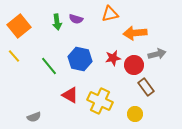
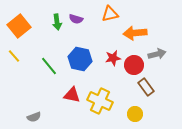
red triangle: moved 2 px right; rotated 18 degrees counterclockwise
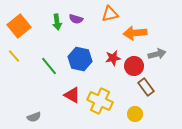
red circle: moved 1 px down
red triangle: rotated 18 degrees clockwise
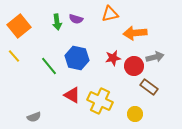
gray arrow: moved 2 px left, 3 px down
blue hexagon: moved 3 px left, 1 px up
brown rectangle: moved 3 px right; rotated 18 degrees counterclockwise
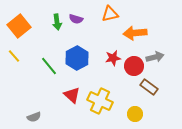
blue hexagon: rotated 20 degrees clockwise
red triangle: rotated 12 degrees clockwise
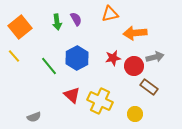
purple semicircle: rotated 136 degrees counterclockwise
orange square: moved 1 px right, 1 px down
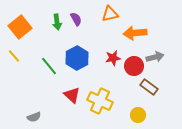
yellow circle: moved 3 px right, 1 px down
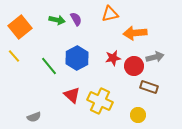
green arrow: moved 2 px up; rotated 70 degrees counterclockwise
brown rectangle: rotated 18 degrees counterclockwise
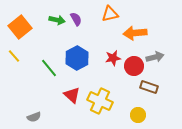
green line: moved 2 px down
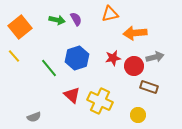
blue hexagon: rotated 10 degrees clockwise
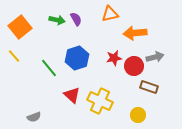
red star: moved 1 px right
